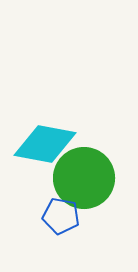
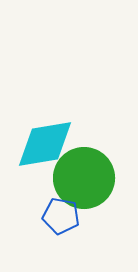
cyan diamond: rotated 20 degrees counterclockwise
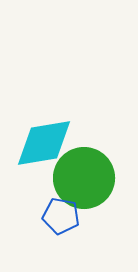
cyan diamond: moved 1 px left, 1 px up
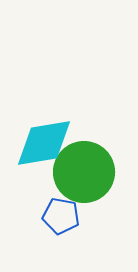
green circle: moved 6 px up
